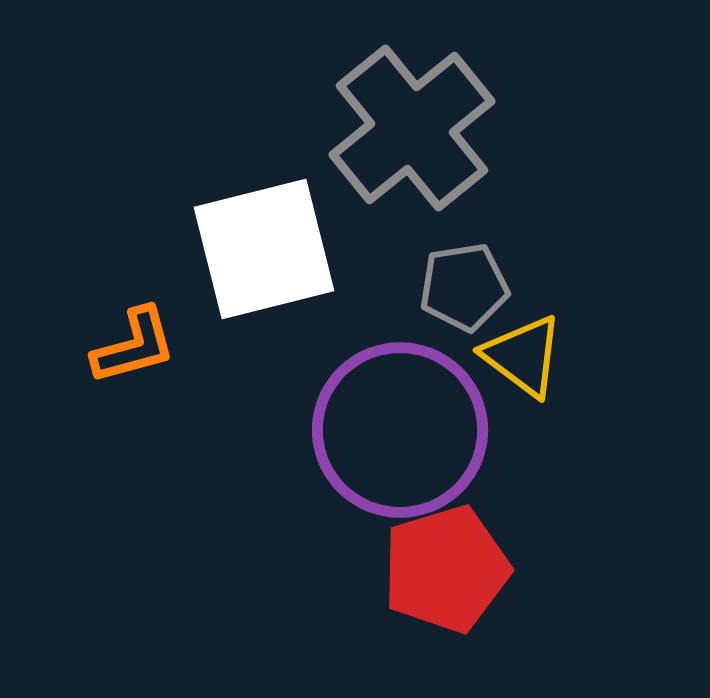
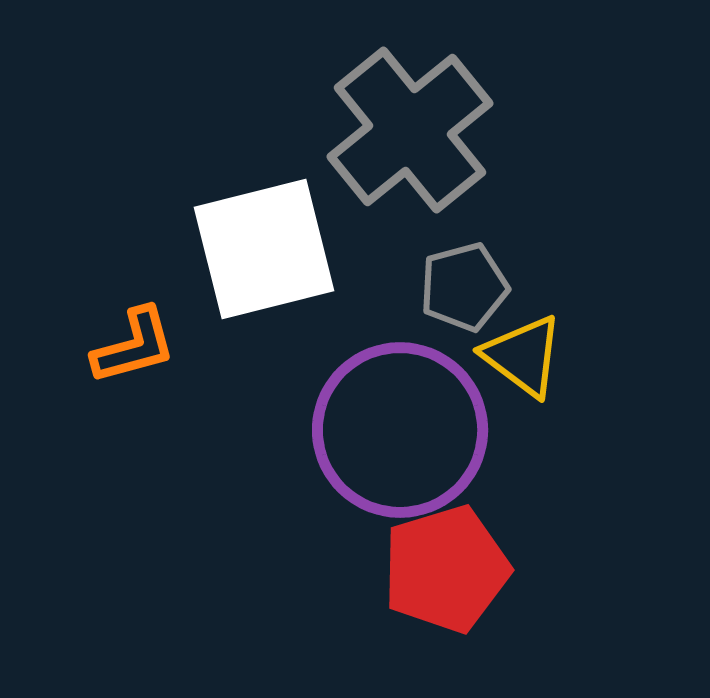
gray cross: moved 2 px left, 2 px down
gray pentagon: rotated 6 degrees counterclockwise
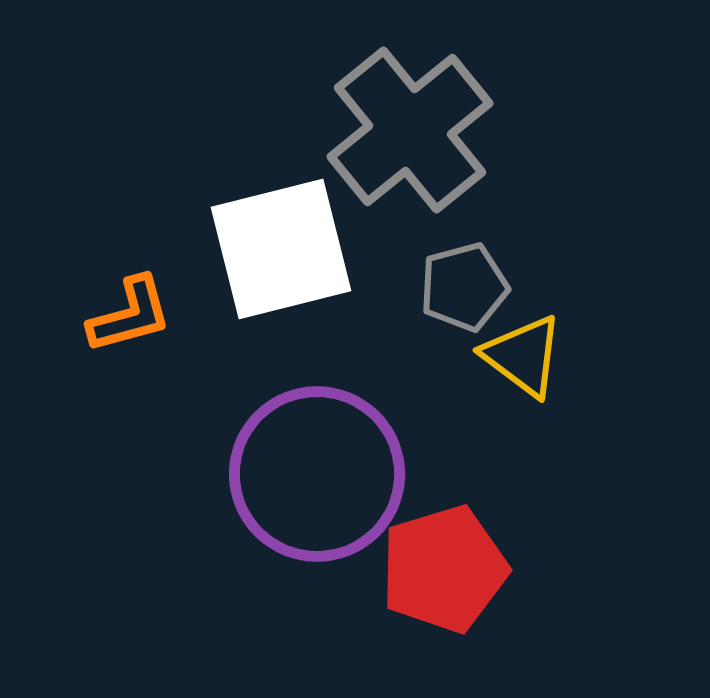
white square: moved 17 px right
orange L-shape: moved 4 px left, 31 px up
purple circle: moved 83 px left, 44 px down
red pentagon: moved 2 px left
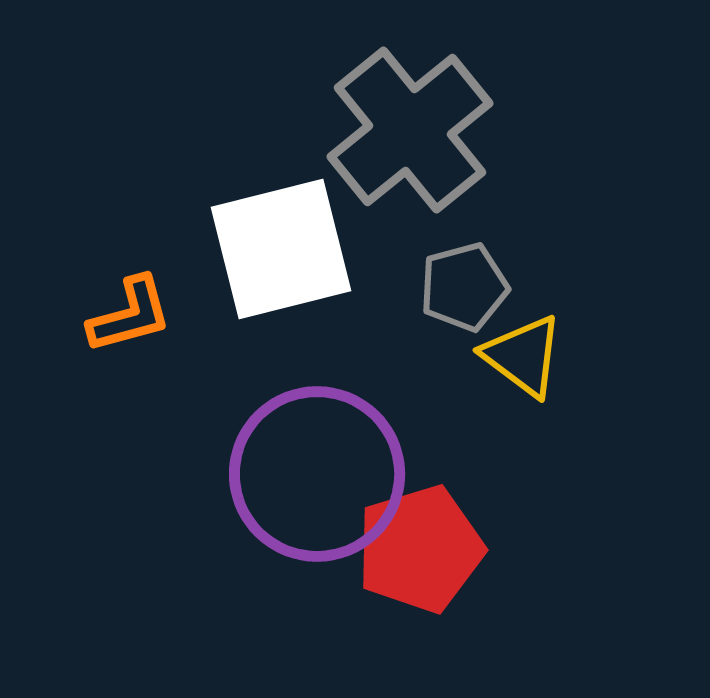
red pentagon: moved 24 px left, 20 px up
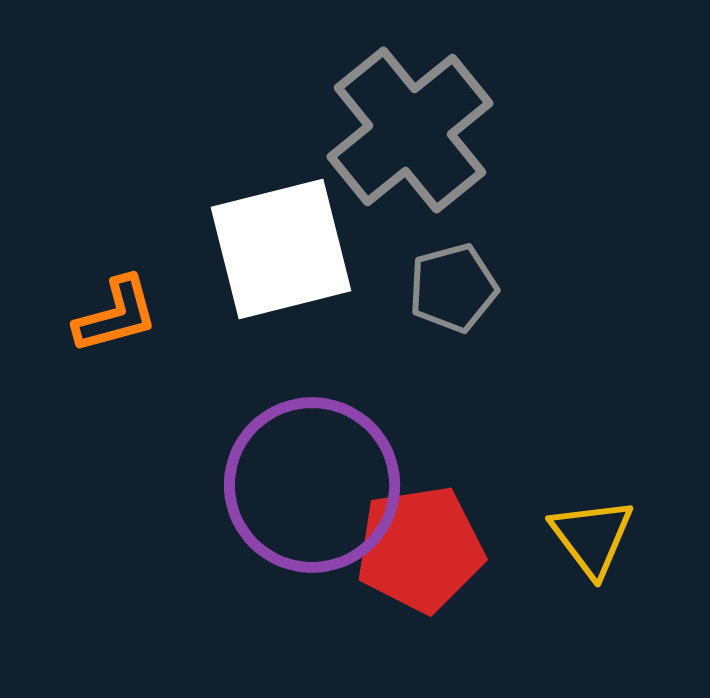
gray pentagon: moved 11 px left, 1 px down
orange L-shape: moved 14 px left
yellow triangle: moved 69 px right, 181 px down; rotated 16 degrees clockwise
purple circle: moved 5 px left, 11 px down
red pentagon: rotated 8 degrees clockwise
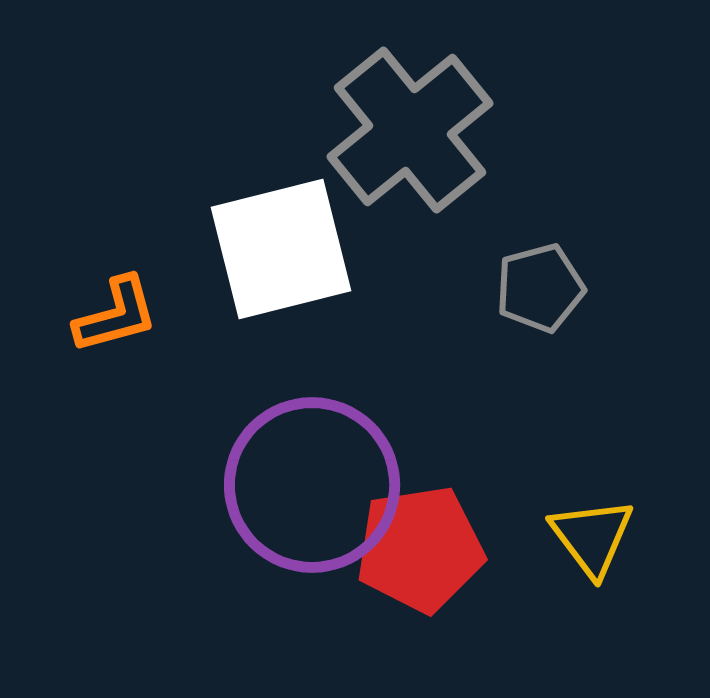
gray pentagon: moved 87 px right
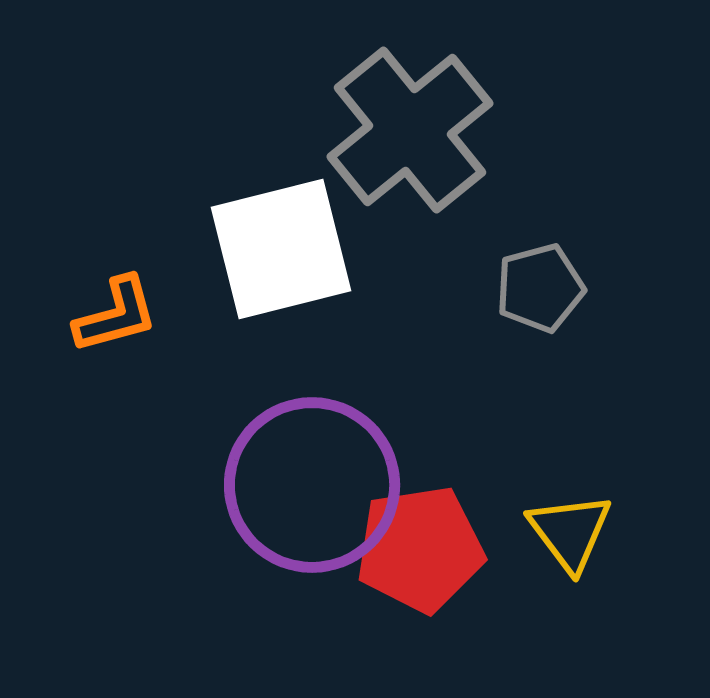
yellow triangle: moved 22 px left, 5 px up
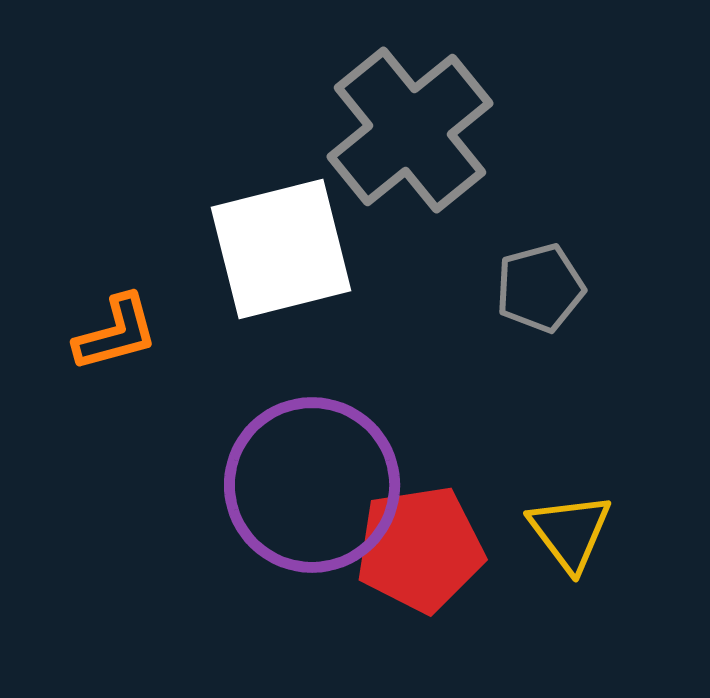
orange L-shape: moved 18 px down
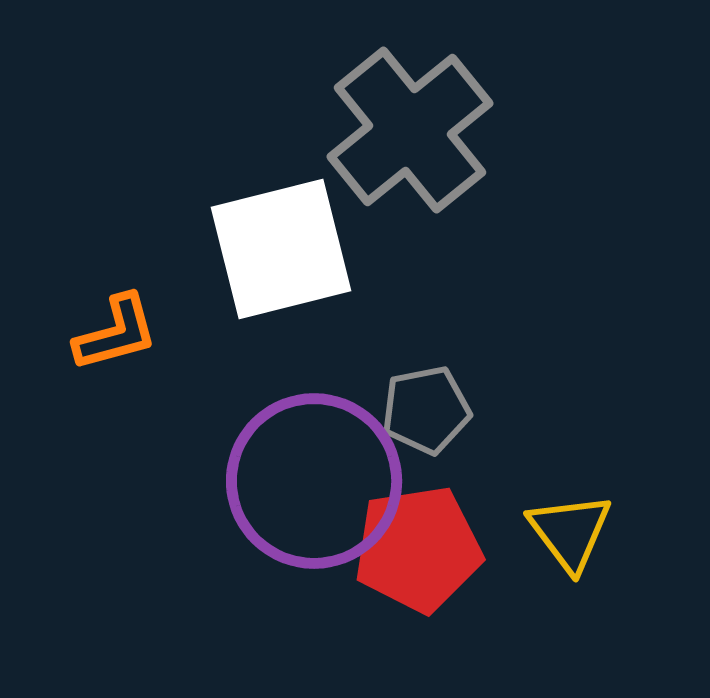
gray pentagon: moved 114 px left, 122 px down; rotated 4 degrees clockwise
purple circle: moved 2 px right, 4 px up
red pentagon: moved 2 px left
